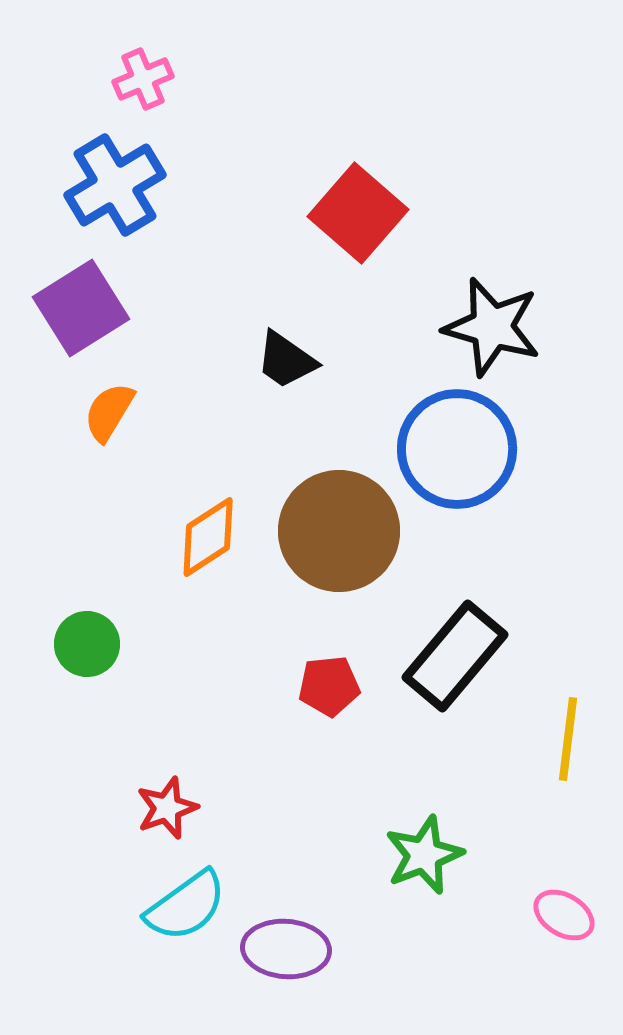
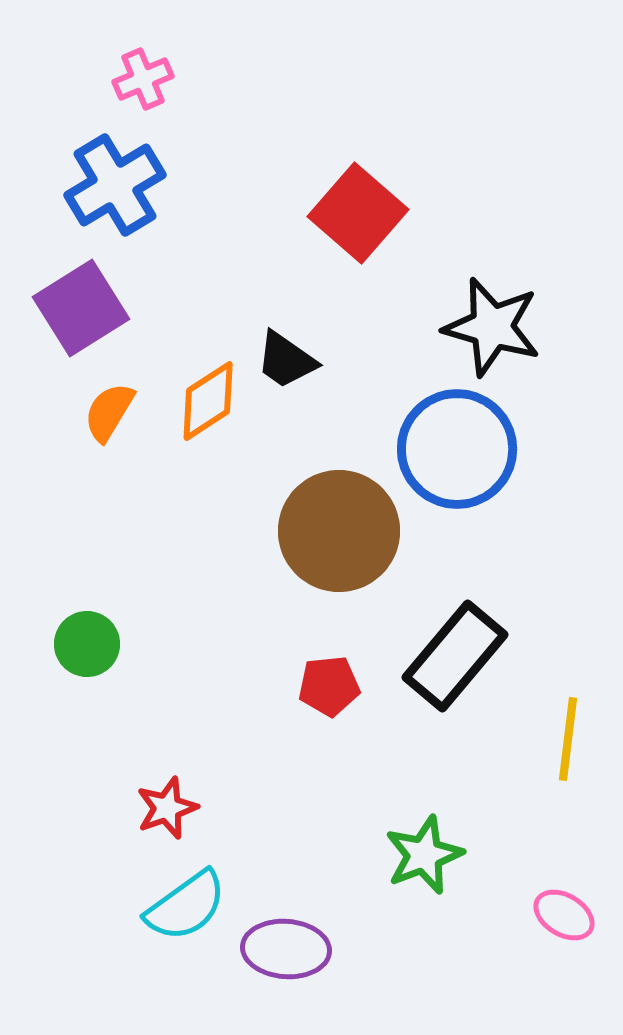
orange diamond: moved 136 px up
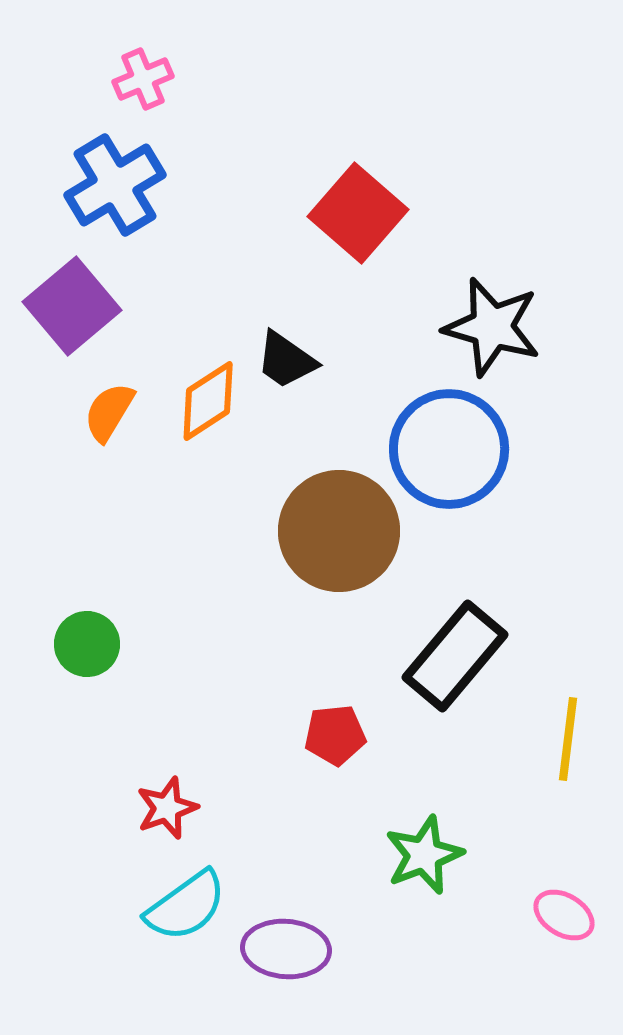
purple square: moved 9 px left, 2 px up; rotated 8 degrees counterclockwise
blue circle: moved 8 px left
red pentagon: moved 6 px right, 49 px down
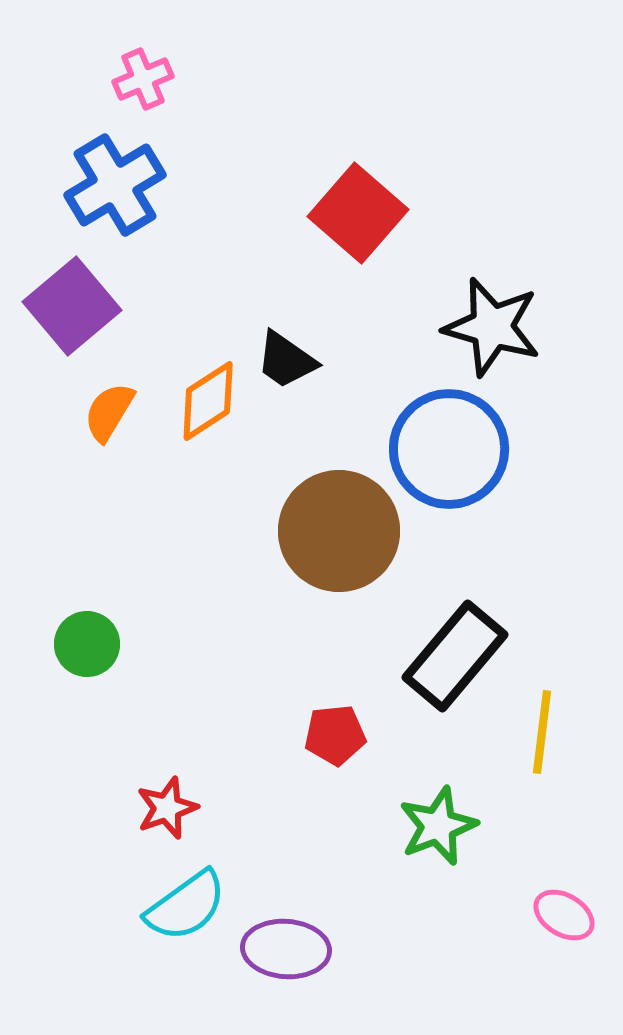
yellow line: moved 26 px left, 7 px up
green star: moved 14 px right, 29 px up
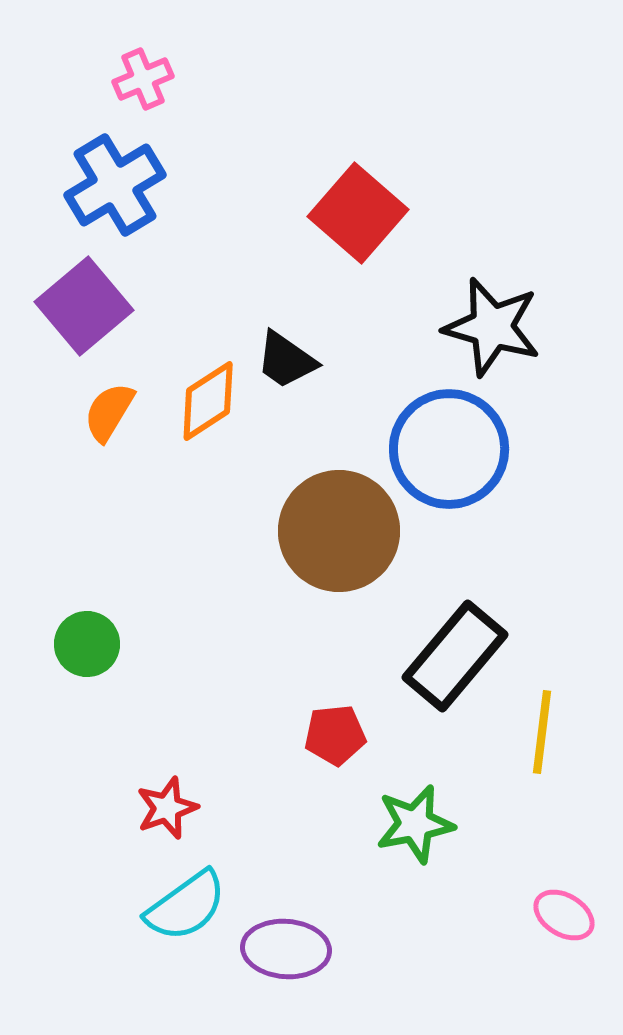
purple square: moved 12 px right
green star: moved 23 px left, 2 px up; rotated 10 degrees clockwise
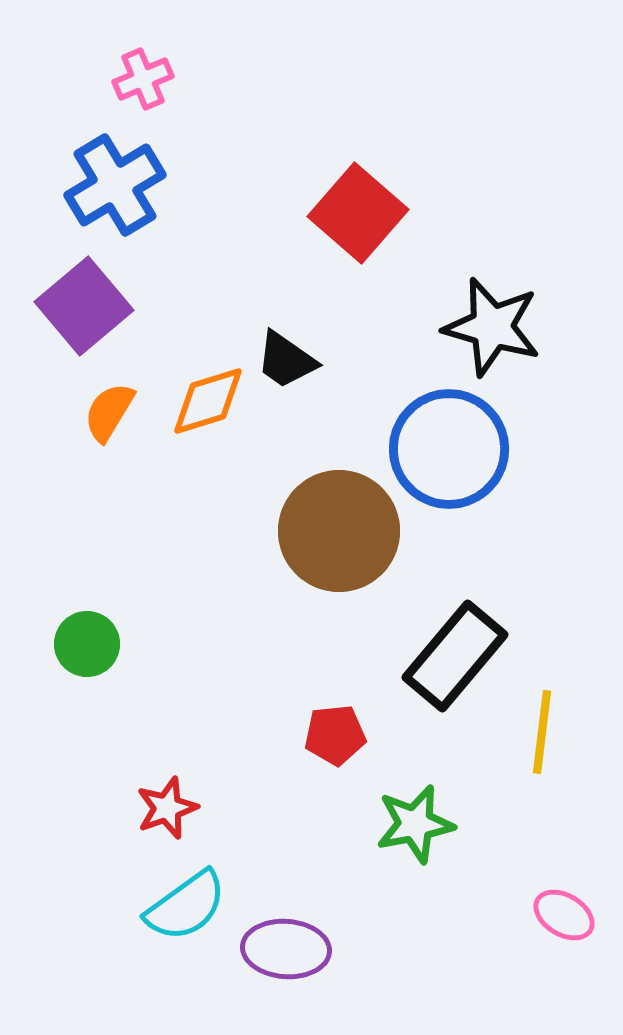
orange diamond: rotated 16 degrees clockwise
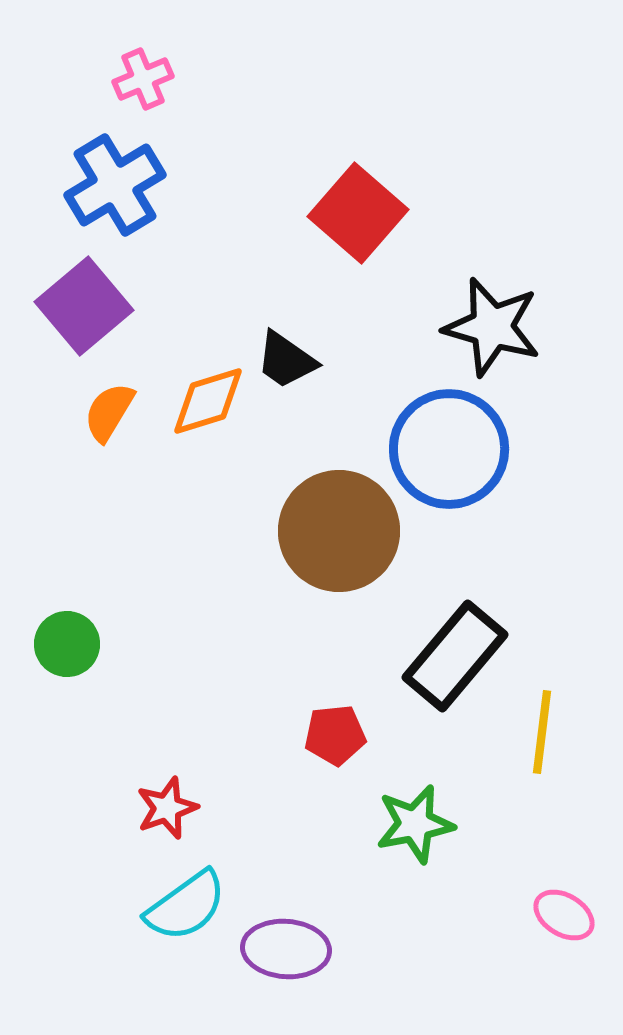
green circle: moved 20 px left
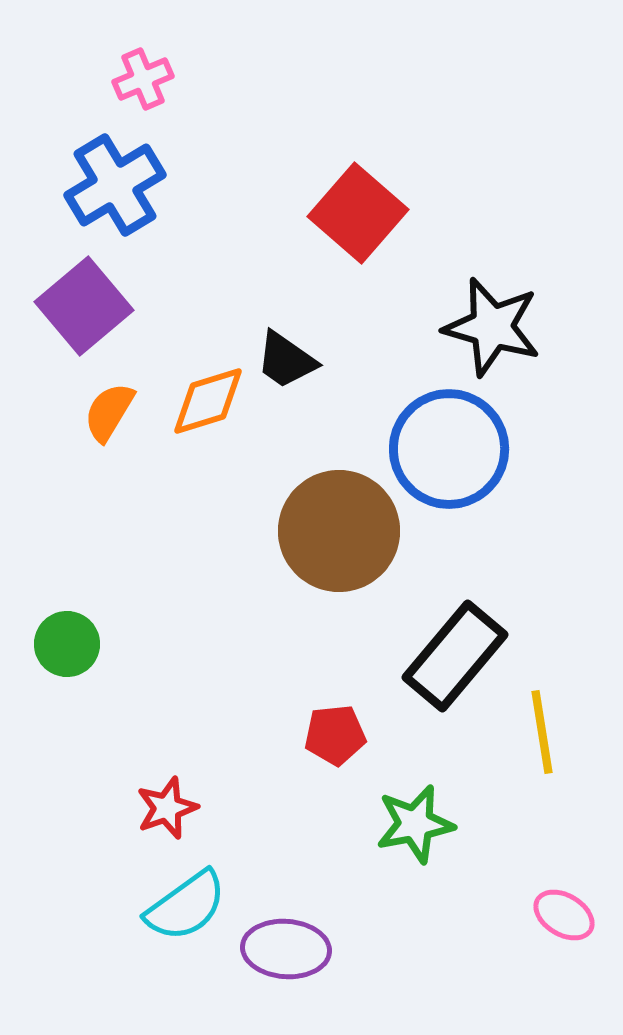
yellow line: rotated 16 degrees counterclockwise
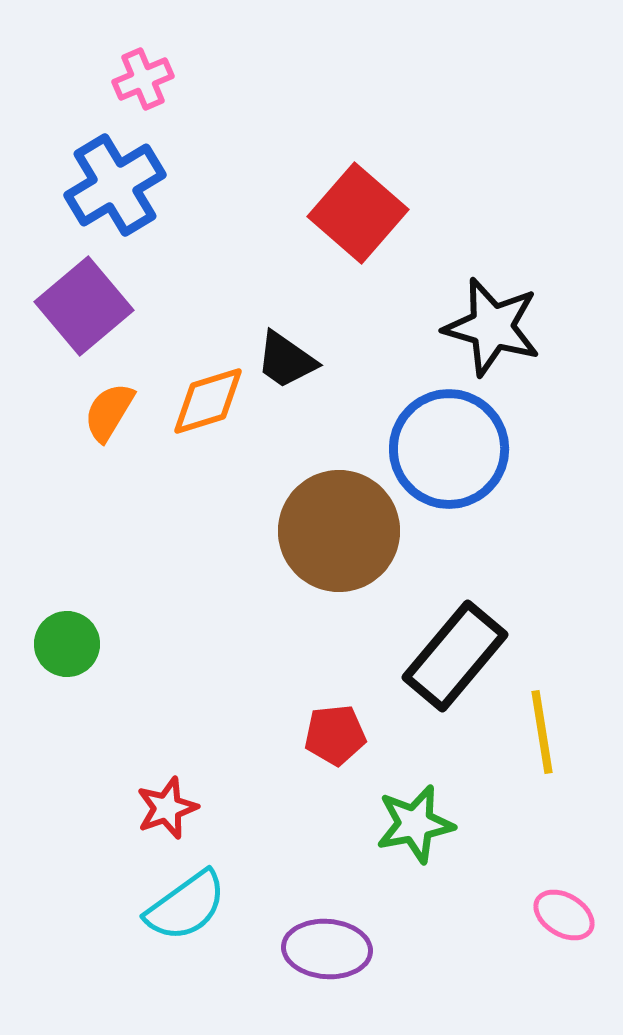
purple ellipse: moved 41 px right
